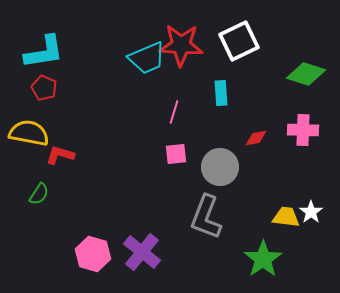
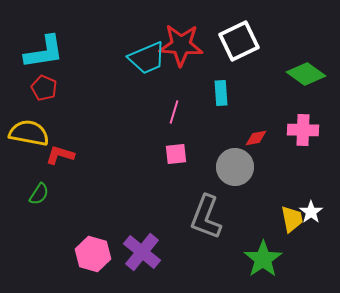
green diamond: rotated 18 degrees clockwise
gray circle: moved 15 px right
yellow trapezoid: moved 6 px right, 2 px down; rotated 72 degrees clockwise
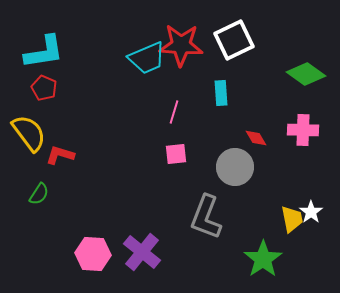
white square: moved 5 px left, 1 px up
yellow semicircle: rotated 42 degrees clockwise
red diamond: rotated 70 degrees clockwise
pink hexagon: rotated 12 degrees counterclockwise
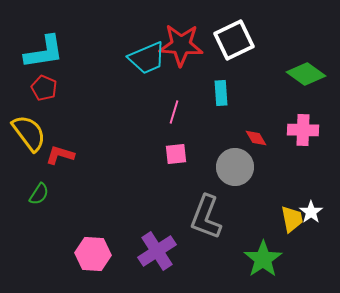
purple cross: moved 15 px right, 1 px up; rotated 18 degrees clockwise
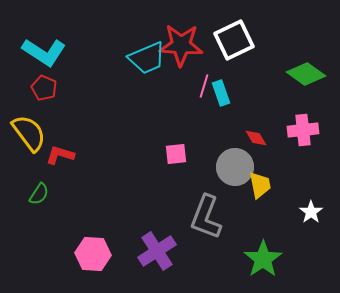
cyan L-shape: rotated 42 degrees clockwise
cyan rectangle: rotated 15 degrees counterclockwise
pink line: moved 30 px right, 26 px up
pink cross: rotated 8 degrees counterclockwise
yellow trapezoid: moved 32 px left, 34 px up
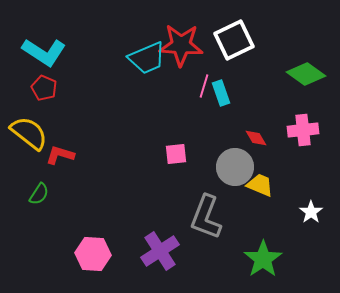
yellow semicircle: rotated 15 degrees counterclockwise
yellow trapezoid: rotated 56 degrees counterclockwise
purple cross: moved 3 px right
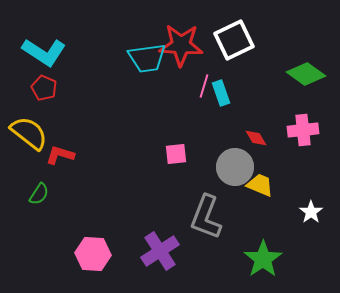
cyan trapezoid: rotated 15 degrees clockwise
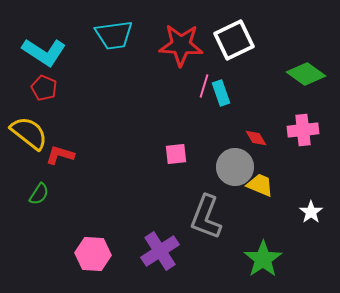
cyan trapezoid: moved 33 px left, 23 px up
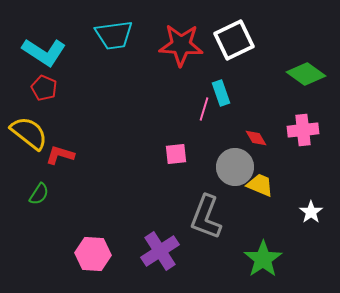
pink line: moved 23 px down
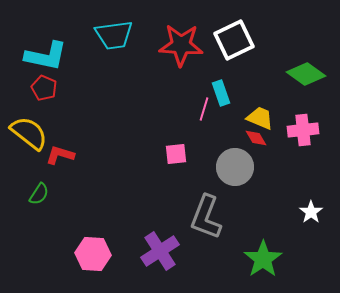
cyan L-shape: moved 2 px right, 4 px down; rotated 21 degrees counterclockwise
yellow trapezoid: moved 67 px up
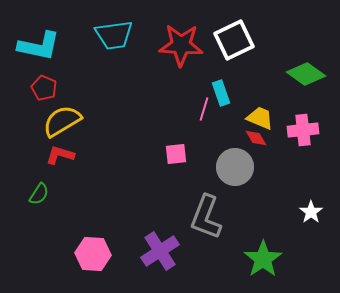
cyan L-shape: moved 7 px left, 10 px up
yellow semicircle: moved 33 px right, 12 px up; rotated 69 degrees counterclockwise
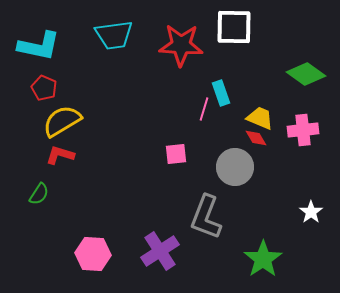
white square: moved 13 px up; rotated 27 degrees clockwise
